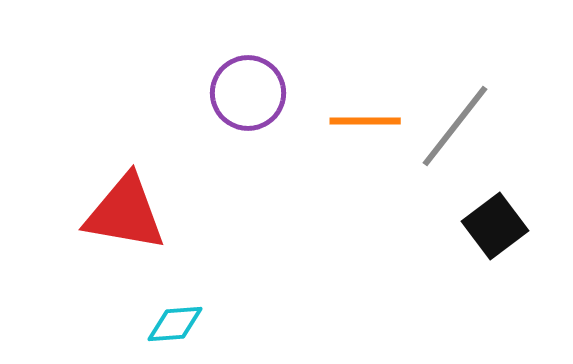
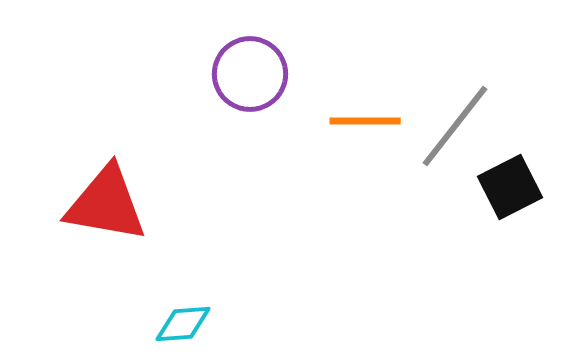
purple circle: moved 2 px right, 19 px up
red triangle: moved 19 px left, 9 px up
black square: moved 15 px right, 39 px up; rotated 10 degrees clockwise
cyan diamond: moved 8 px right
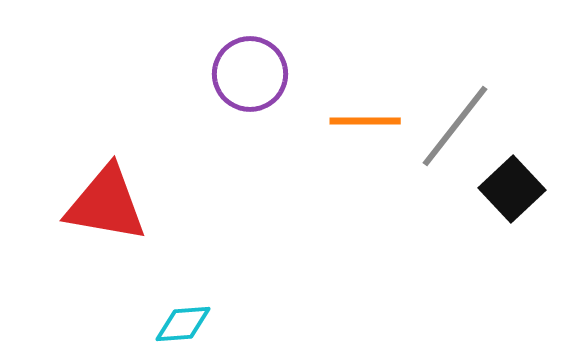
black square: moved 2 px right, 2 px down; rotated 16 degrees counterclockwise
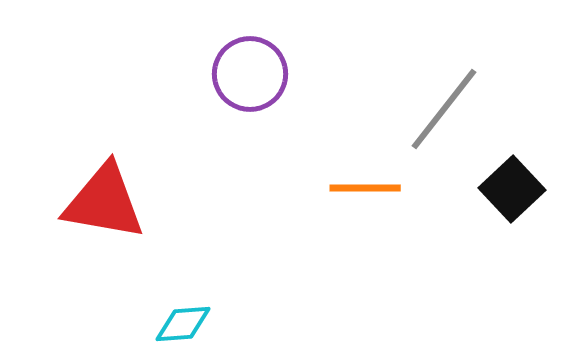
orange line: moved 67 px down
gray line: moved 11 px left, 17 px up
red triangle: moved 2 px left, 2 px up
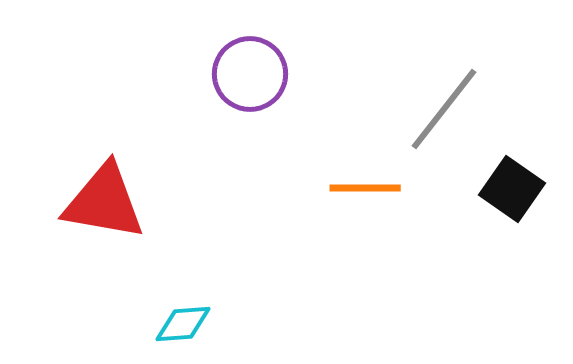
black square: rotated 12 degrees counterclockwise
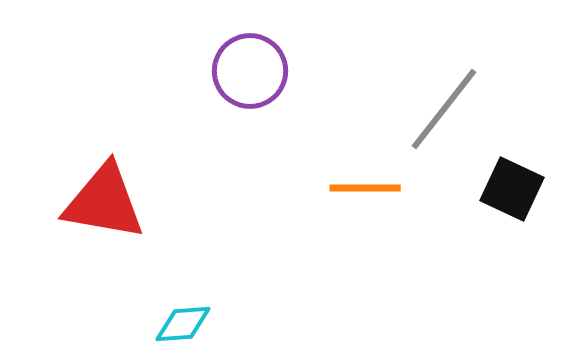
purple circle: moved 3 px up
black square: rotated 10 degrees counterclockwise
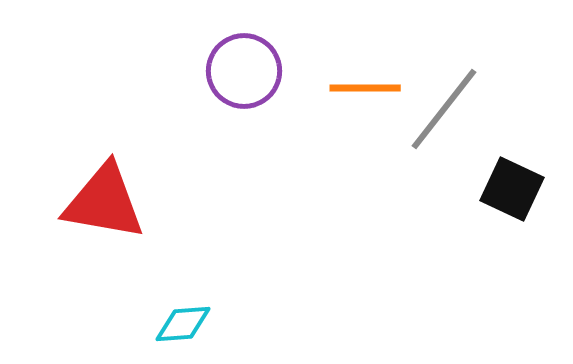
purple circle: moved 6 px left
orange line: moved 100 px up
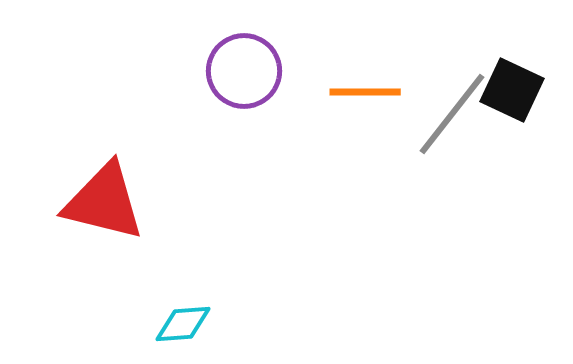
orange line: moved 4 px down
gray line: moved 8 px right, 5 px down
black square: moved 99 px up
red triangle: rotated 4 degrees clockwise
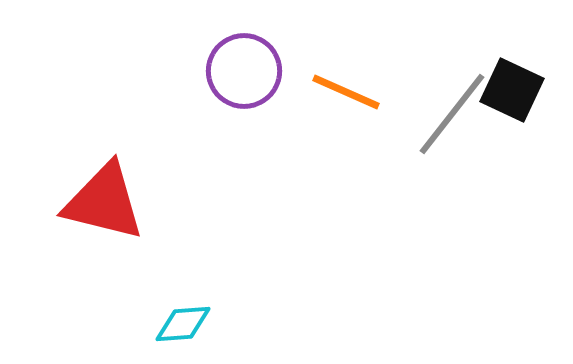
orange line: moved 19 px left; rotated 24 degrees clockwise
